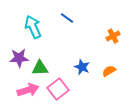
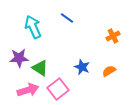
green triangle: rotated 36 degrees clockwise
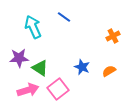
blue line: moved 3 px left, 1 px up
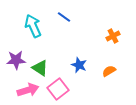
cyan arrow: moved 1 px up
purple star: moved 3 px left, 2 px down
blue star: moved 3 px left, 2 px up
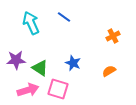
cyan arrow: moved 2 px left, 3 px up
blue star: moved 6 px left, 2 px up
pink square: rotated 35 degrees counterclockwise
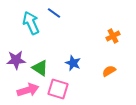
blue line: moved 10 px left, 4 px up
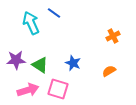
green triangle: moved 3 px up
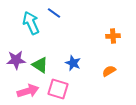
orange cross: rotated 24 degrees clockwise
pink arrow: moved 1 px down
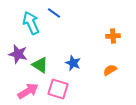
purple star: moved 2 px right, 6 px up; rotated 18 degrees clockwise
orange semicircle: moved 1 px right, 1 px up
pink arrow: rotated 15 degrees counterclockwise
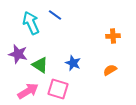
blue line: moved 1 px right, 2 px down
